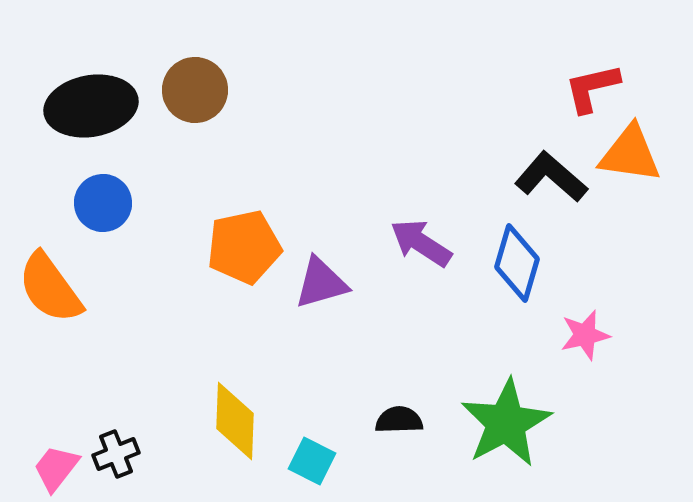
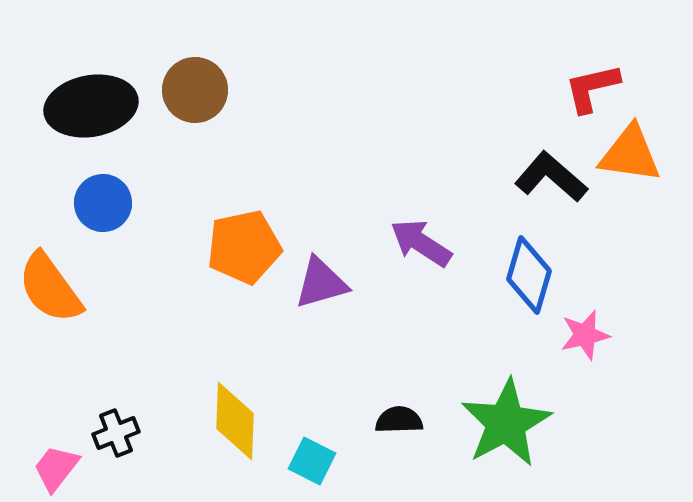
blue diamond: moved 12 px right, 12 px down
black cross: moved 21 px up
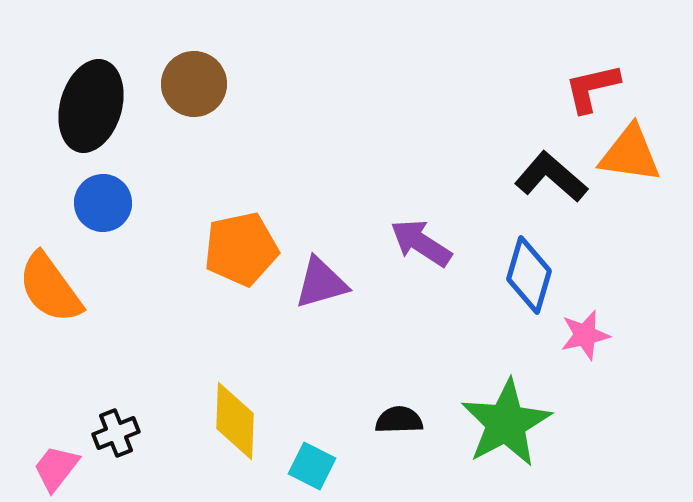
brown circle: moved 1 px left, 6 px up
black ellipse: rotated 64 degrees counterclockwise
orange pentagon: moved 3 px left, 2 px down
cyan square: moved 5 px down
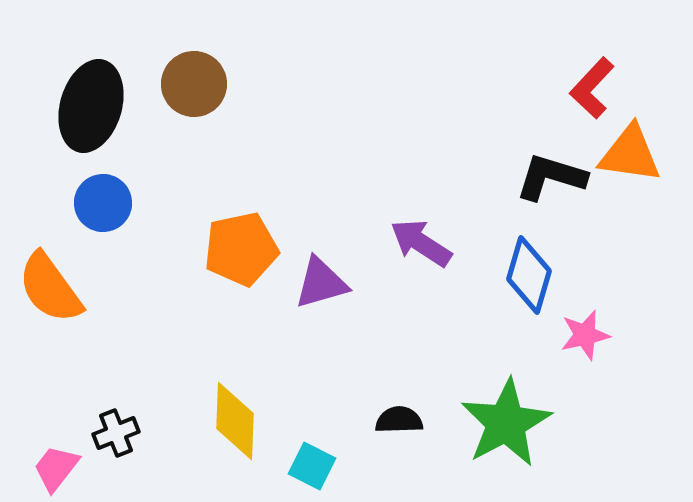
red L-shape: rotated 34 degrees counterclockwise
black L-shape: rotated 24 degrees counterclockwise
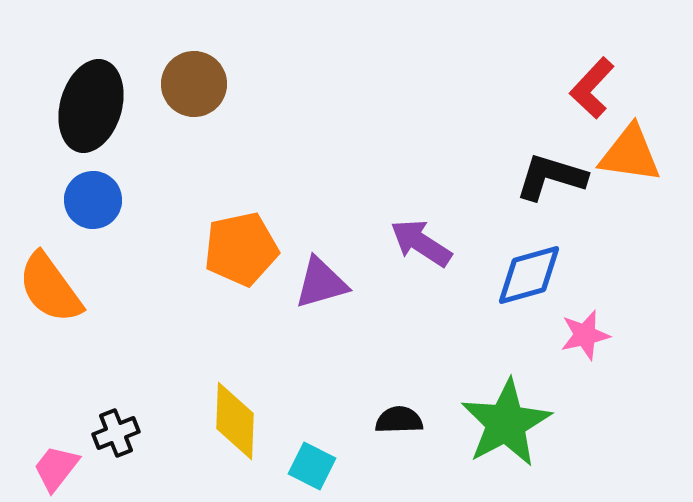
blue circle: moved 10 px left, 3 px up
blue diamond: rotated 58 degrees clockwise
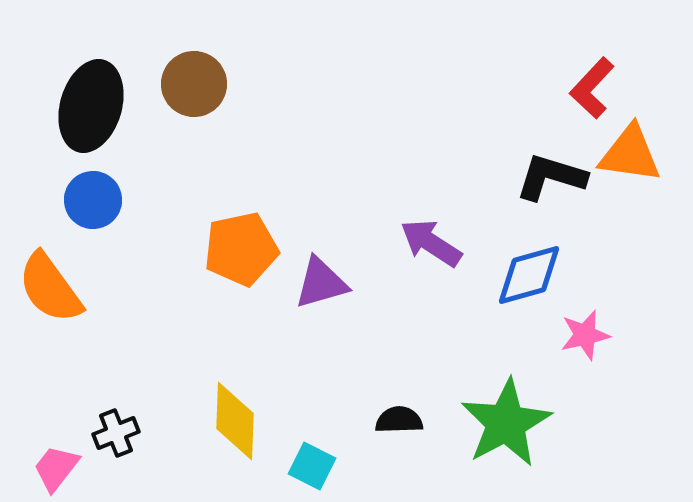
purple arrow: moved 10 px right
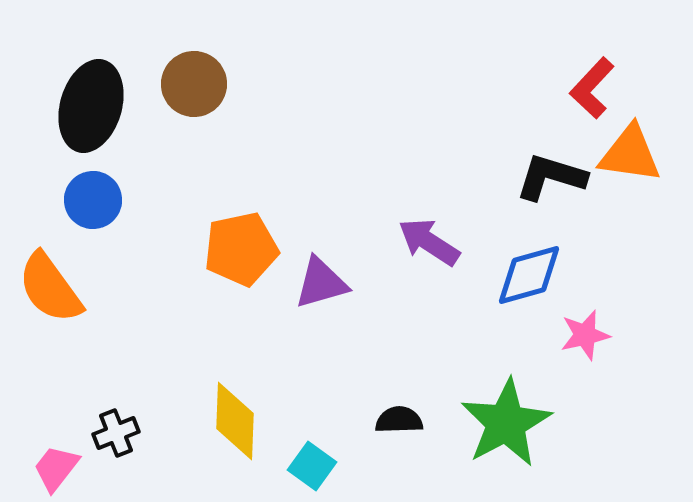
purple arrow: moved 2 px left, 1 px up
cyan square: rotated 9 degrees clockwise
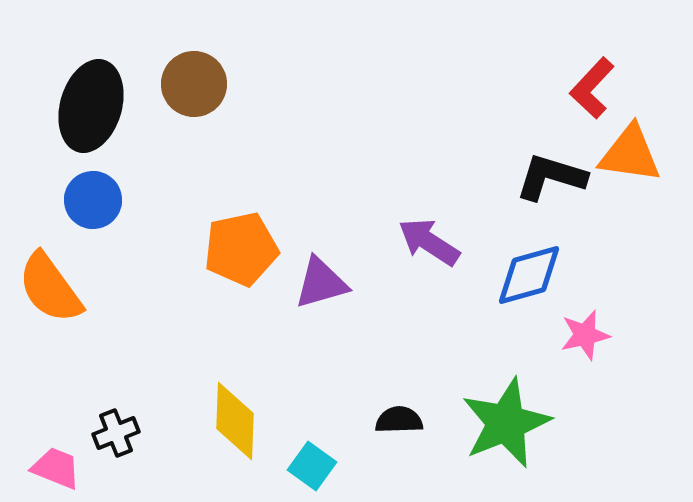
green star: rotated 6 degrees clockwise
pink trapezoid: rotated 74 degrees clockwise
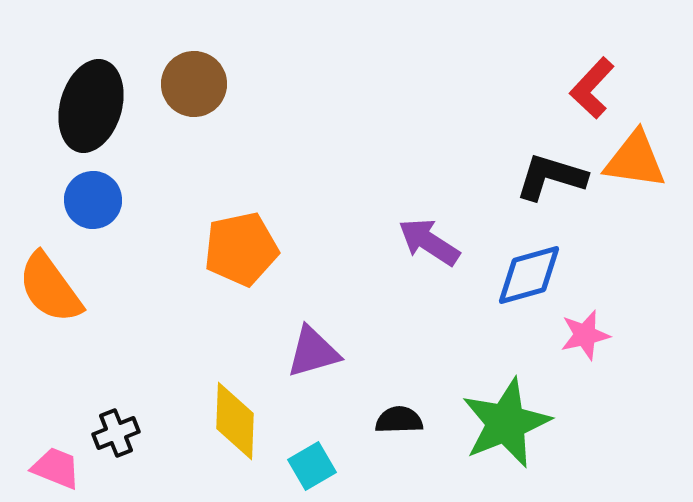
orange triangle: moved 5 px right, 6 px down
purple triangle: moved 8 px left, 69 px down
cyan square: rotated 24 degrees clockwise
